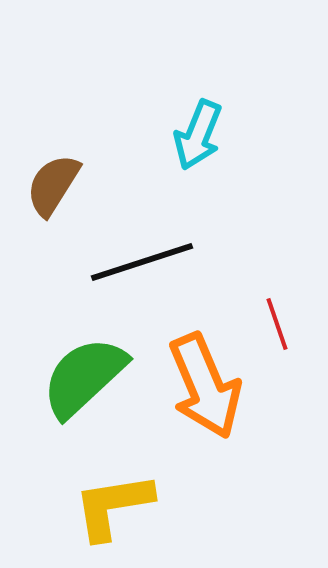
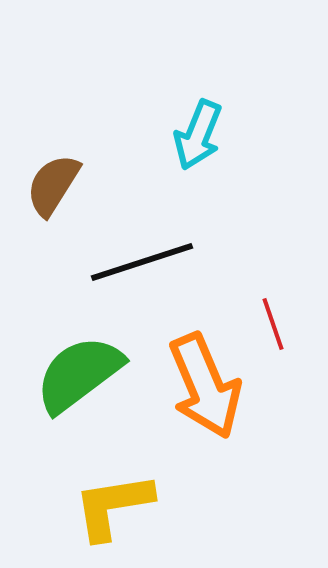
red line: moved 4 px left
green semicircle: moved 5 px left, 3 px up; rotated 6 degrees clockwise
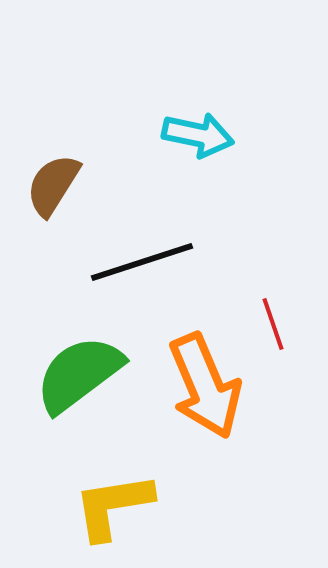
cyan arrow: rotated 100 degrees counterclockwise
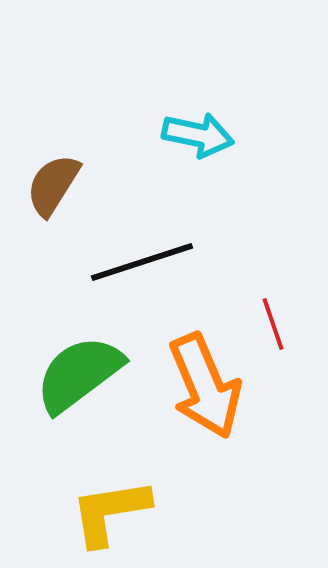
yellow L-shape: moved 3 px left, 6 px down
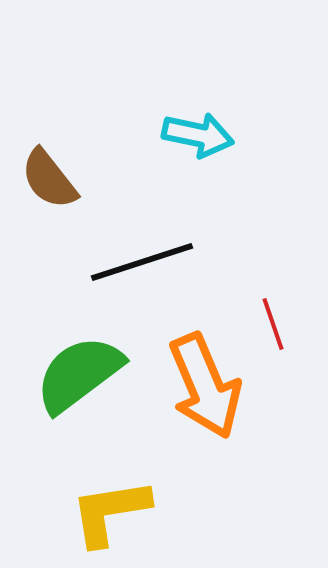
brown semicircle: moved 4 px left, 6 px up; rotated 70 degrees counterclockwise
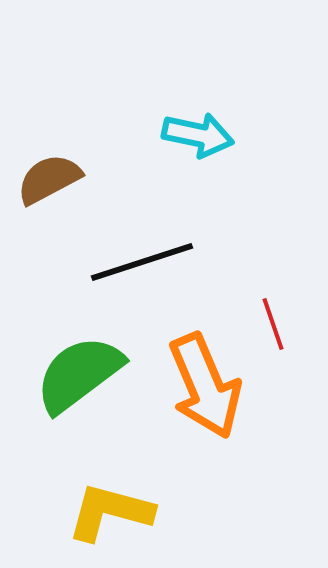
brown semicircle: rotated 100 degrees clockwise
yellow L-shape: rotated 24 degrees clockwise
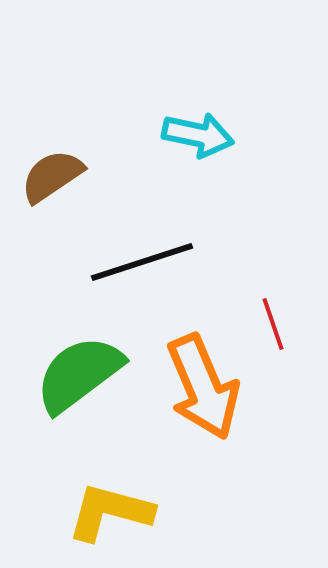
brown semicircle: moved 3 px right, 3 px up; rotated 6 degrees counterclockwise
orange arrow: moved 2 px left, 1 px down
